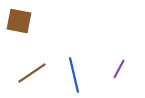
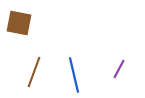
brown square: moved 2 px down
brown line: moved 2 px right, 1 px up; rotated 36 degrees counterclockwise
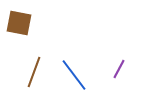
blue line: rotated 24 degrees counterclockwise
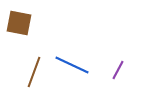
purple line: moved 1 px left, 1 px down
blue line: moved 2 px left, 10 px up; rotated 28 degrees counterclockwise
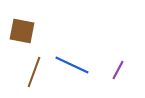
brown square: moved 3 px right, 8 px down
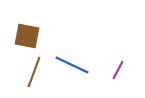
brown square: moved 5 px right, 5 px down
